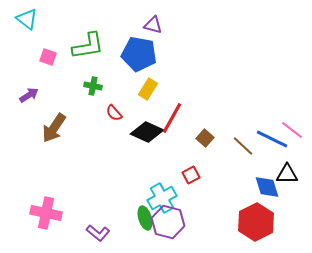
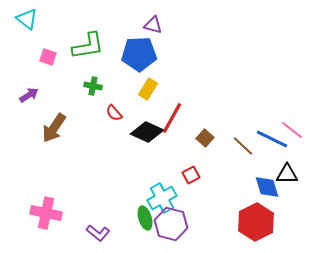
blue pentagon: rotated 12 degrees counterclockwise
purple hexagon: moved 3 px right, 2 px down
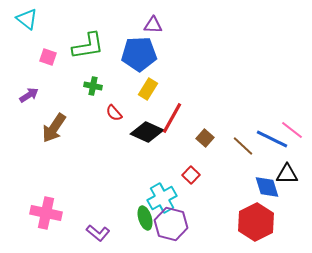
purple triangle: rotated 12 degrees counterclockwise
red square: rotated 18 degrees counterclockwise
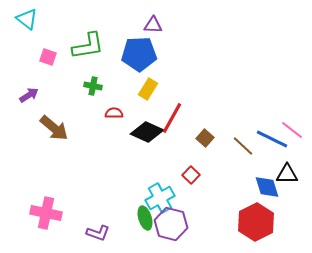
red semicircle: rotated 132 degrees clockwise
brown arrow: rotated 84 degrees counterclockwise
cyan cross: moved 2 px left
purple L-shape: rotated 20 degrees counterclockwise
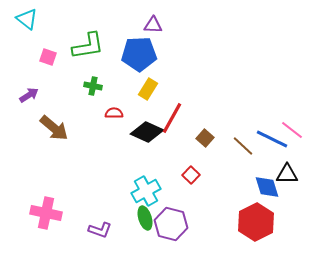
cyan cross: moved 14 px left, 7 px up
purple L-shape: moved 2 px right, 3 px up
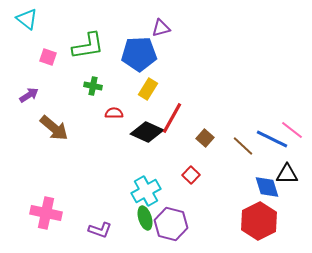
purple triangle: moved 8 px right, 3 px down; rotated 18 degrees counterclockwise
red hexagon: moved 3 px right, 1 px up
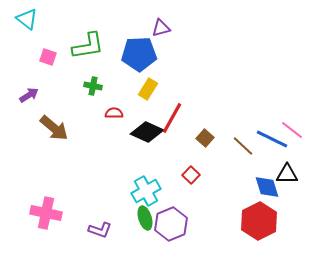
purple hexagon: rotated 24 degrees clockwise
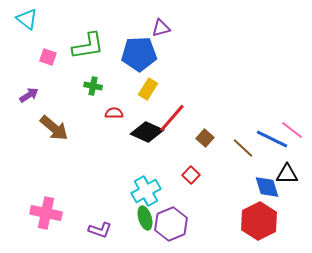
red line: rotated 12 degrees clockwise
brown line: moved 2 px down
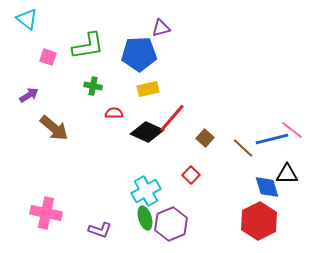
yellow rectangle: rotated 45 degrees clockwise
blue line: rotated 40 degrees counterclockwise
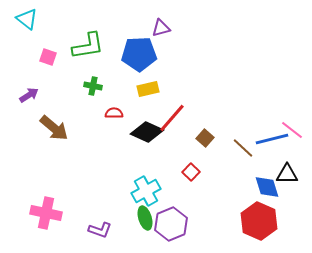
red square: moved 3 px up
red hexagon: rotated 9 degrees counterclockwise
